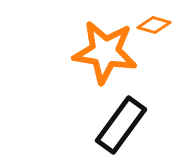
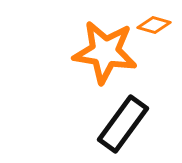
black rectangle: moved 2 px right, 1 px up
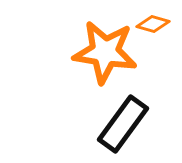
orange diamond: moved 1 px left, 1 px up
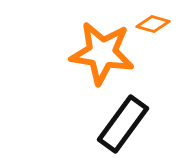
orange star: moved 3 px left, 1 px down
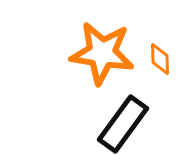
orange diamond: moved 7 px right, 35 px down; rotated 72 degrees clockwise
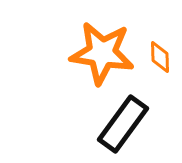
orange diamond: moved 2 px up
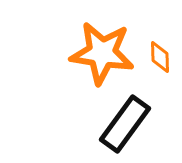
black rectangle: moved 2 px right
